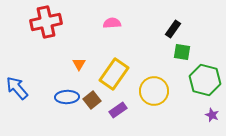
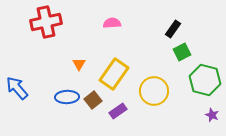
green square: rotated 36 degrees counterclockwise
brown square: moved 1 px right
purple rectangle: moved 1 px down
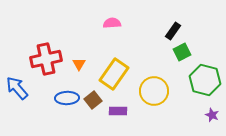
red cross: moved 37 px down
black rectangle: moved 2 px down
blue ellipse: moved 1 px down
purple rectangle: rotated 36 degrees clockwise
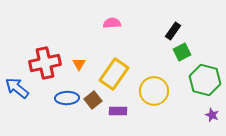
red cross: moved 1 px left, 4 px down
blue arrow: rotated 10 degrees counterclockwise
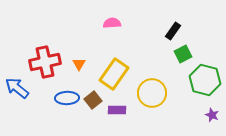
green square: moved 1 px right, 2 px down
red cross: moved 1 px up
yellow circle: moved 2 px left, 2 px down
purple rectangle: moved 1 px left, 1 px up
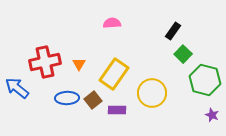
green square: rotated 18 degrees counterclockwise
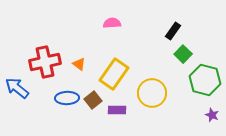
orange triangle: rotated 24 degrees counterclockwise
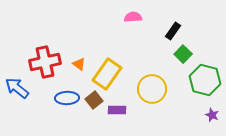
pink semicircle: moved 21 px right, 6 px up
yellow rectangle: moved 7 px left
yellow circle: moved 4 px up
brown square: moved 1 px right
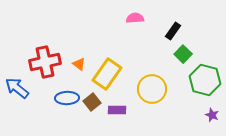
pink semicircle: moved 2 px right, 1 px down
brown square: moved 2 px left, 2 px down
